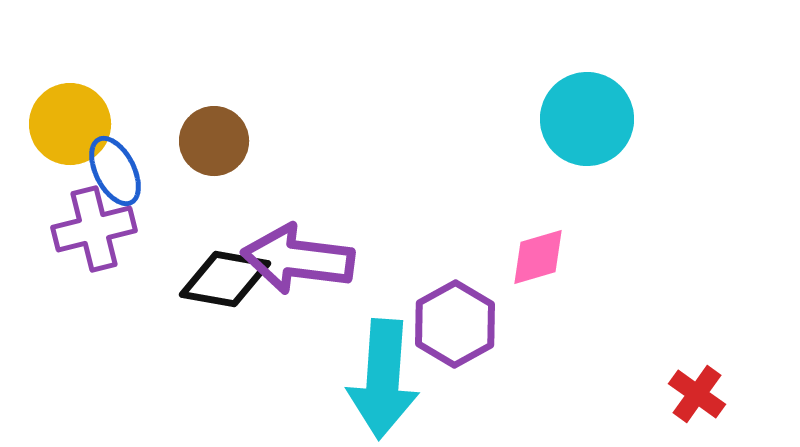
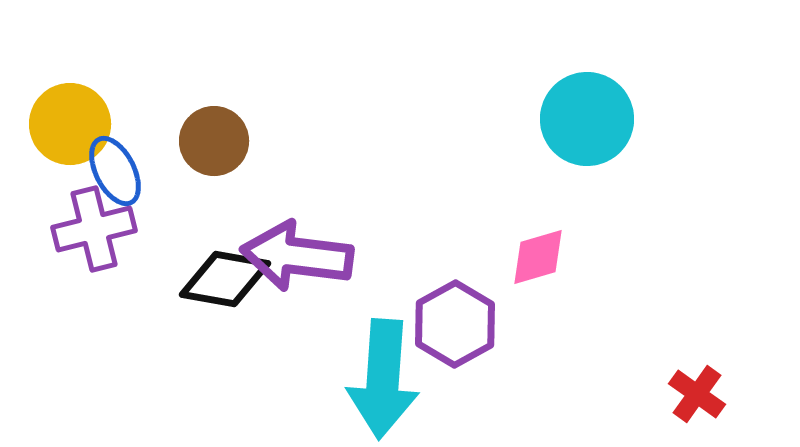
purple arrow: moved 1 px left, 3 px up
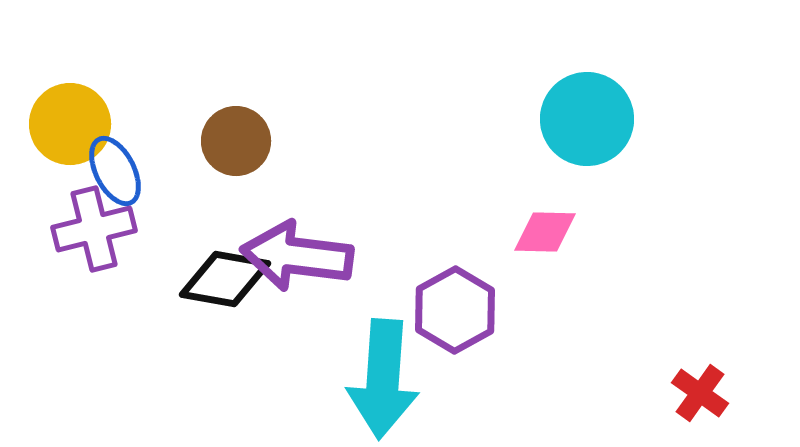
brown circle: moved 22 px right
pink diamond: moved 7 px right, 25 px up; rotated 18 degrees clockwise
purple hexagon: moved 14 px up
red cross: moved 3 px right, 1 px up
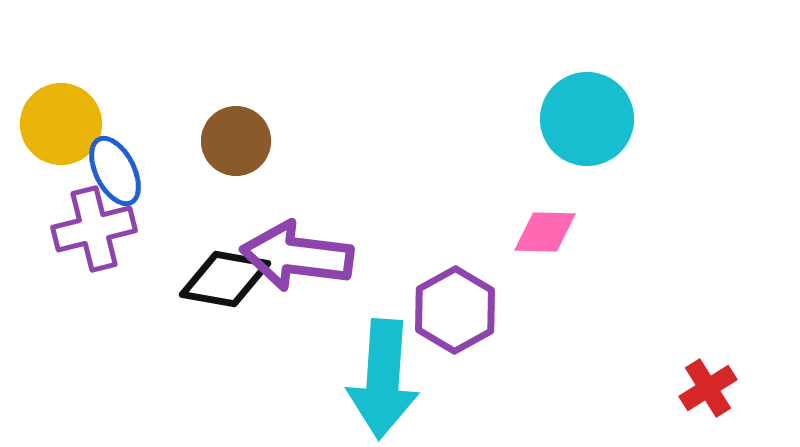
yellow circle: moved 9 px left
red cross: moved 8 px right, 5 px up; rotated 22 degrees clockwise
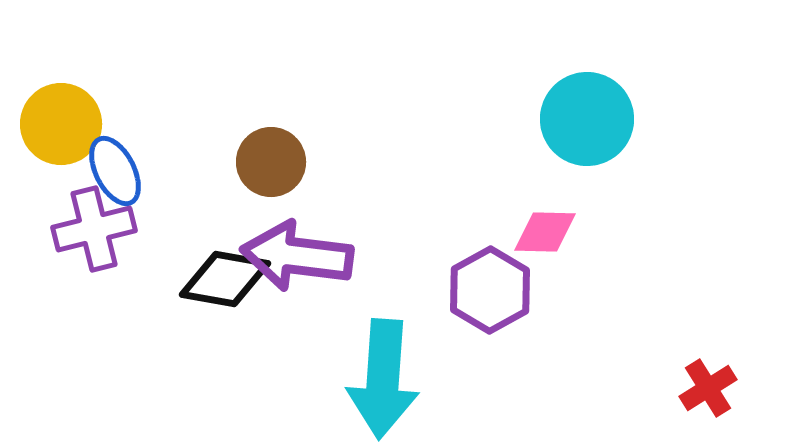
brown circle: moved 35 px right, 21 px down
purple hexagon: moved 35 px right, 20 px up
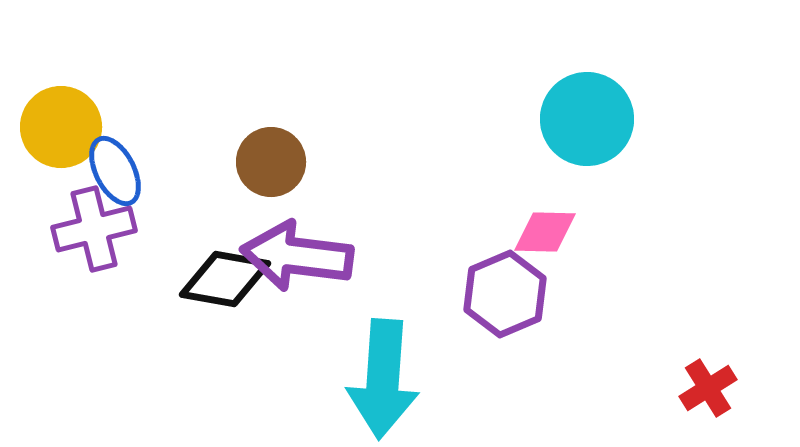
yellow circle: moved 3 px down
purple hexagon: moved 15 px right, 4 px down; rotated 6 degrees clockwise
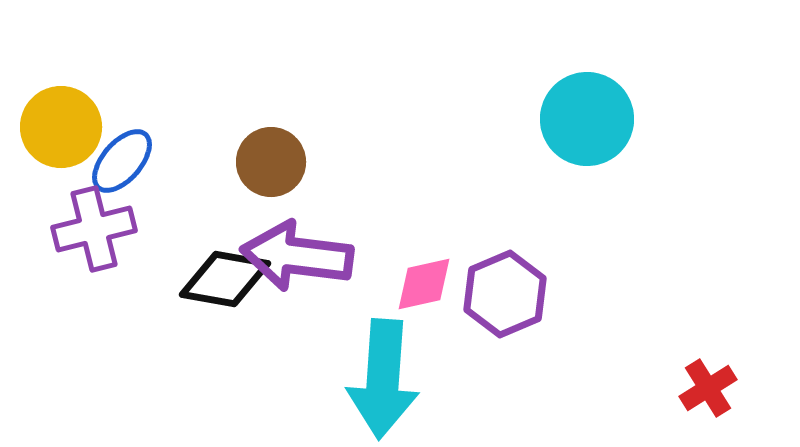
blue ellipse: moved 7 px right, 10 px up; rotated 68 degrees clockwise
pink diamond: moved 121 px left, 52 px down; rotated 14 degrees counterclockwise
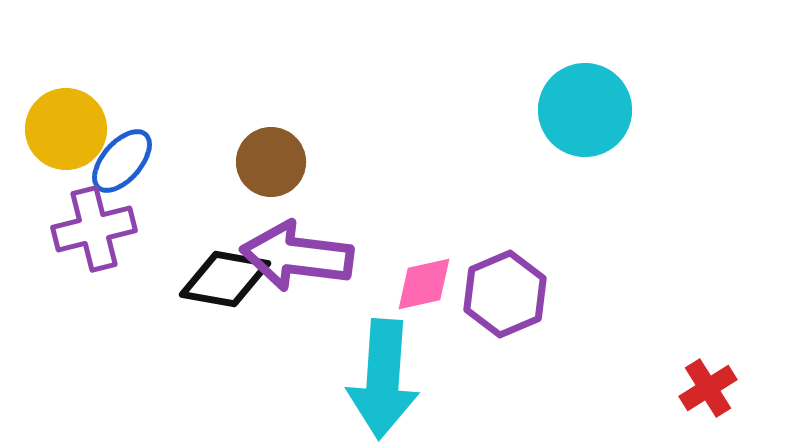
cyan circle: moved 2 px left, 9 px up
yellow circle: moved 5 px right, 2 px down
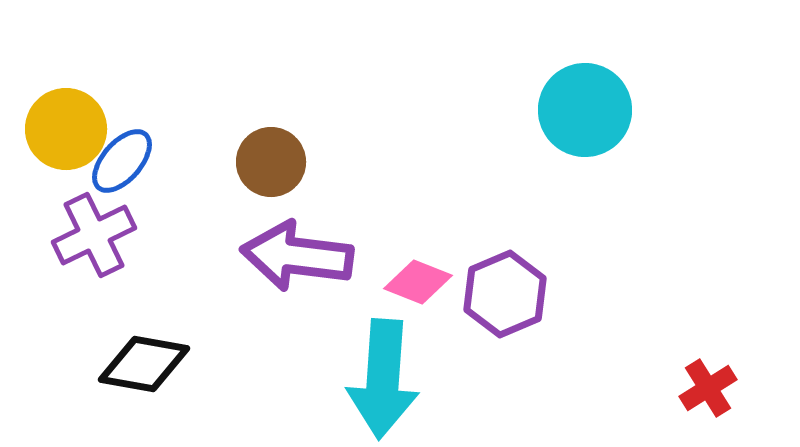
purple cross: moved 6 px down; rotated 12 degrees counterclockwise
black diamond: moved 81 px left, 85 px down
pink diamond: moved 6 px left, 2 px up; rotated 34 degrees clockwise
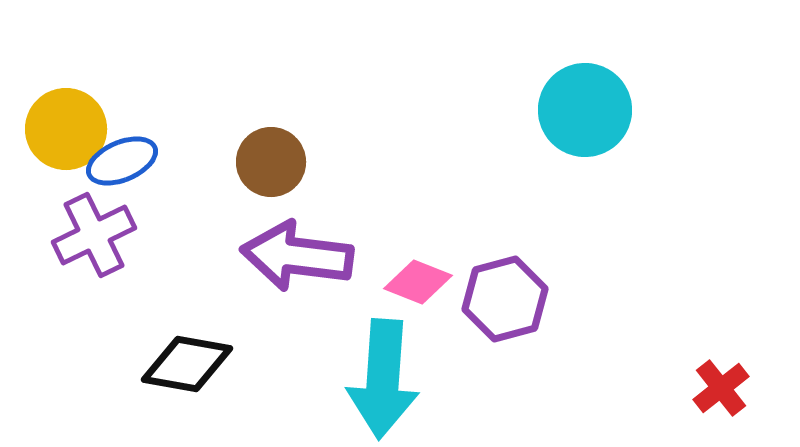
blue ellipse: rotated 26 degrees clockwise
purple hexagon: moved 5 px down; rotated 8 degrees clockwise
black diamond: moved 43 px right
red cross: moved 13 px right; rotated 6 degrees counterclockwise
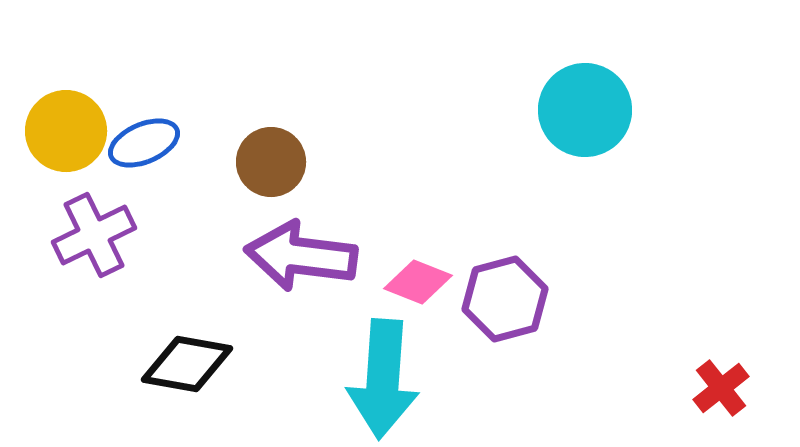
yellow circle: moved 2 px down
blue ellipse: moved 22 px right, 18 px up
purple arrow: moved 4 px right
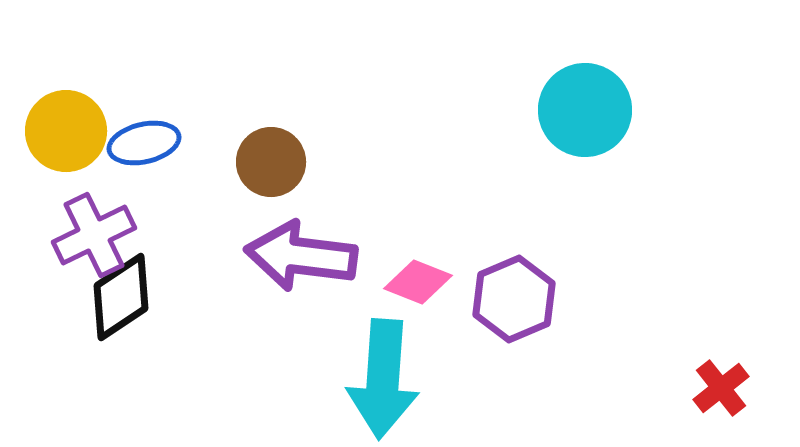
blue ellipse: rotated 10 degrees clockwise
purple hexagon: moved 9 px right; rotated 8 degrees counterclockwise
black diamond: moved 66 px left, 67 px up; rotated 44 degrees counterclockwise
